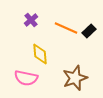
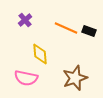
purple cross: moved 6 px left
black rectangle: rotated 64 degrees clockwise
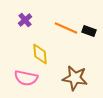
brown star: rotated 30 degrees clockwise
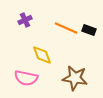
purple cross: rotated 16 degrees clockwise
black rectangle: moved 1 px up
yellow diamond: moved 2 px right, 1 px down; rotated 15 degrees counterclockwise
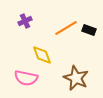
purple cross: moved 1 px down
orange line: rotated 55 degrees counterclockwise
brown star: moved 1 px right; rotated 15 degrees clockwise
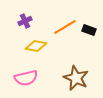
orange line: moved 1 px left, 1 px up
yellow diamond: moved 6 px left, 9 px up; rotated 60 degrees counterclockwise
pink semicircle: rotated 25 degrees counterclockwise
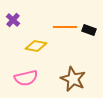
purple cross: moved 12 px left, 1 px up; rotated 24 degrees counterclockwise
orange line: rotated 30 degrees clockwise
brown star: moved 3 px left, 1 px down
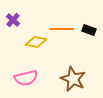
orange line: moved 3 px left, 2 px down
yellow diamond: moved 4 px up
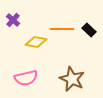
black rectangle: rotated 24 degrees clockwise
brown star: moved 1 px left
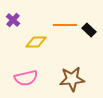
orange line: moved 3 px right, 4 px up
yellow diamond: rotated 10 degrees counterclockwise
brown star: rotated 30 degrees counterclockwise
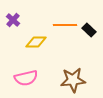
brown star: moved 1 px right, 1 px down
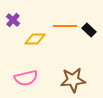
orange line: moved 1 px down
yellow diamond: moved 1 px left, 3 px up
